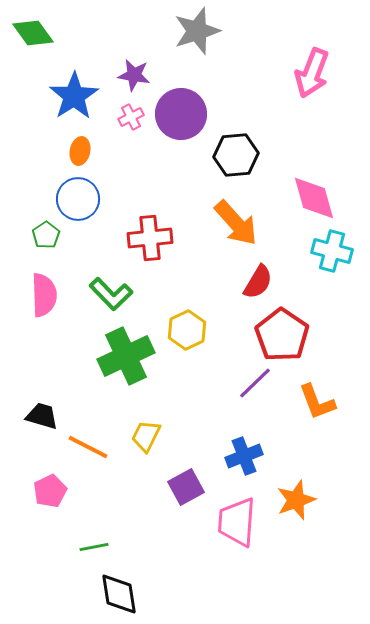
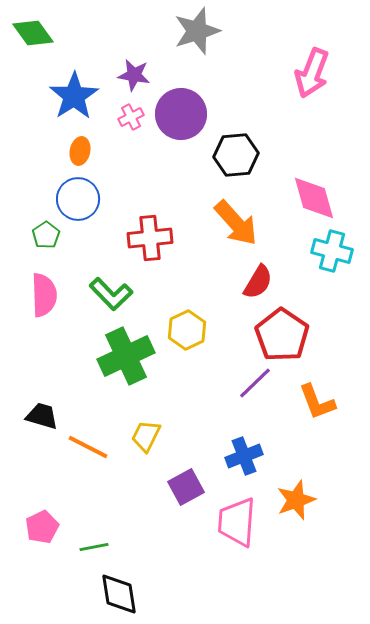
pink pentagon: moved 8 px left, 36 px down
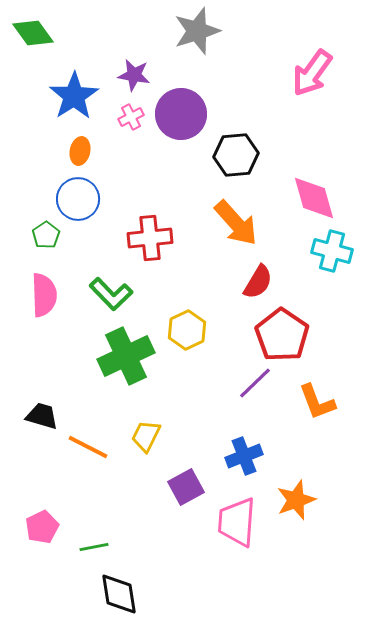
pink arrow: rotated 15 degrees clockwise
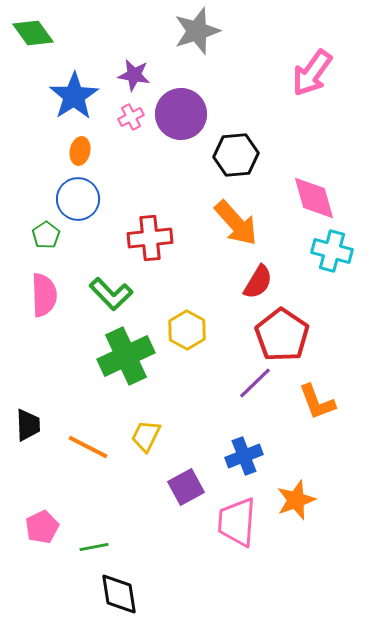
yellow hexagon: rotated 6 degrees counterclockwise
black trapezoid: moved 14 px left, 9 px down; rotated 72 degrees clockwise
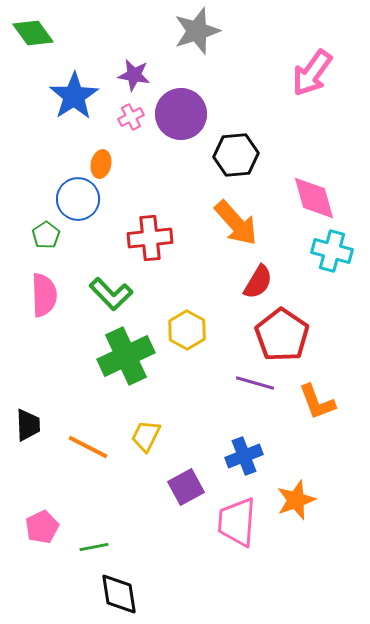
orange ellipse: moved 21 px right, 13 px down
purple line: rotated 60 degrees clockwise
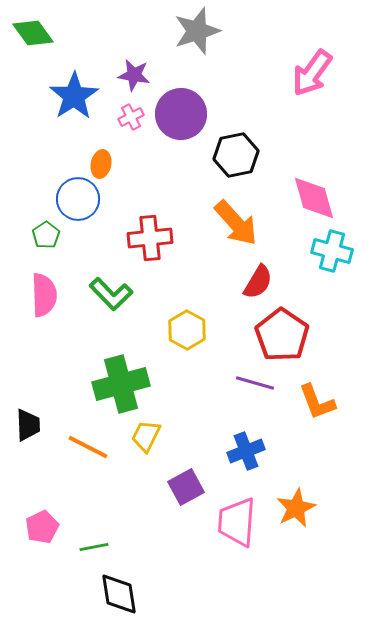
black hexagon: rotated 6 degrees counterclockwise
green cross: moved 5 px left, 28 px down; rotated 10 degrees clockwise
blue cross: moved 2 px right, 5 px up
orange star: moved 8 px down; rotated 6 degrees counterclockwise
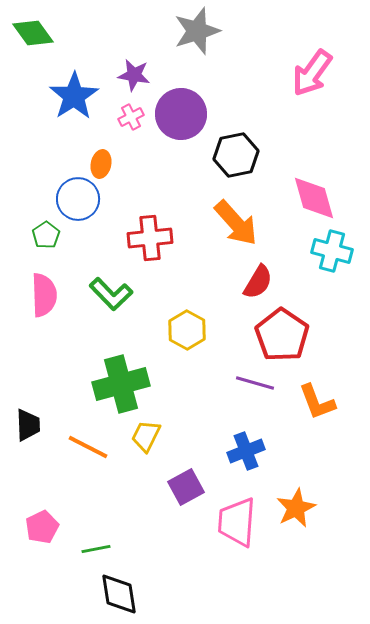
green line: moved 2 px right, 2 px down
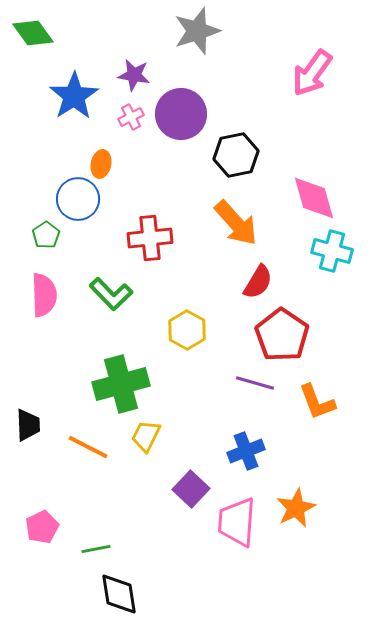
purple square: moved 5 px right, 2 px down; rotated 18 degrees counterclockwise
